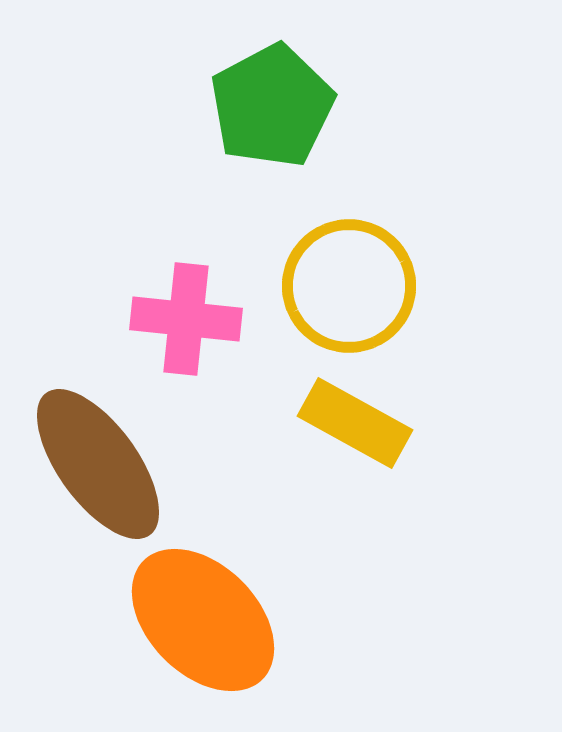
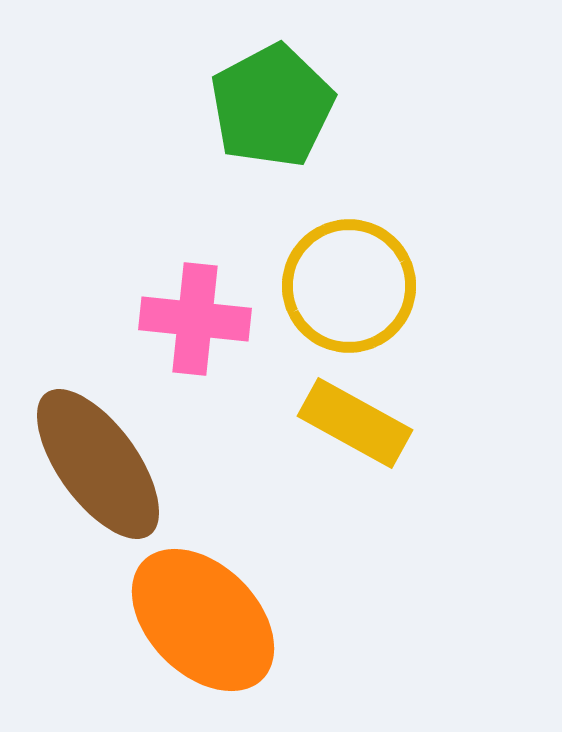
pink cross: moved 9 px right
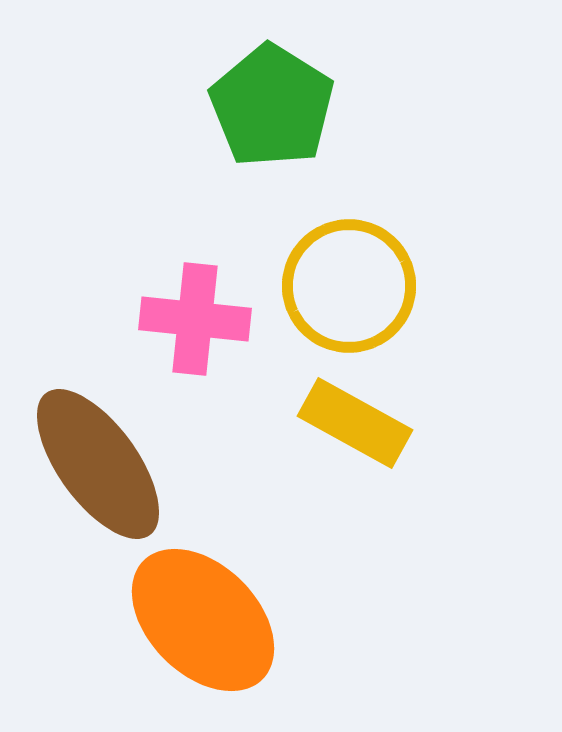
green pentagon: rotated 12 degrees counterclockwise
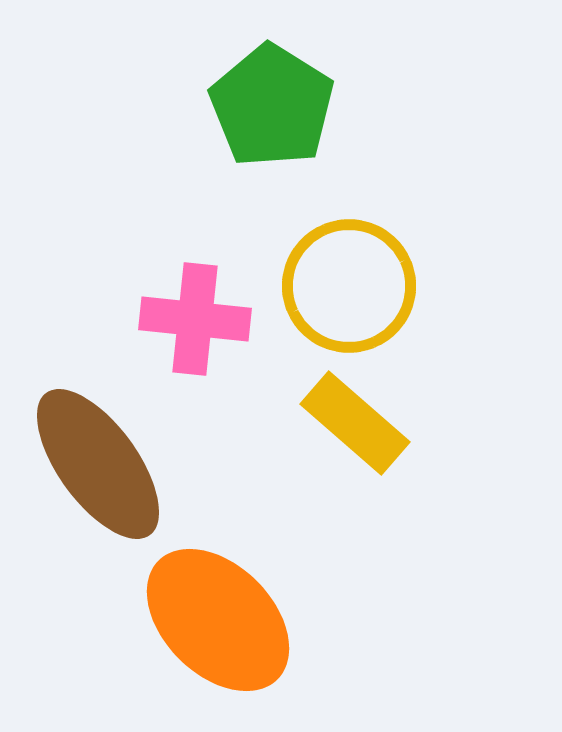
yellow rectangle: rotated 12 degrees clockwise
orange ellipse: moved 15 px right
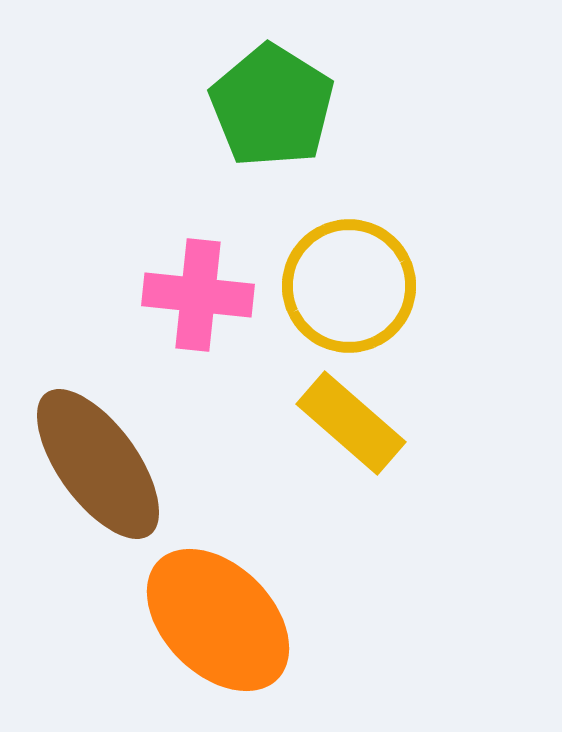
pink cross: moved 3 px right, 24 px up
yellow rectangle: moved 4 px left
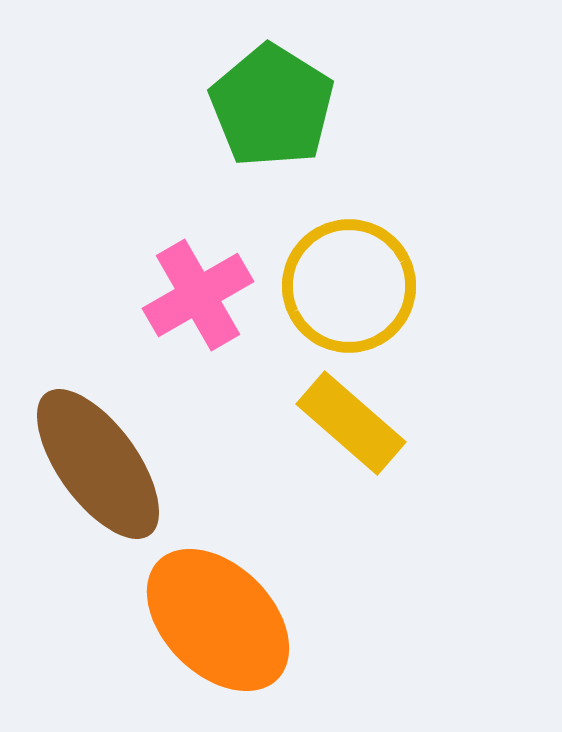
pink cross: rotated 36 degrees counterclockwise
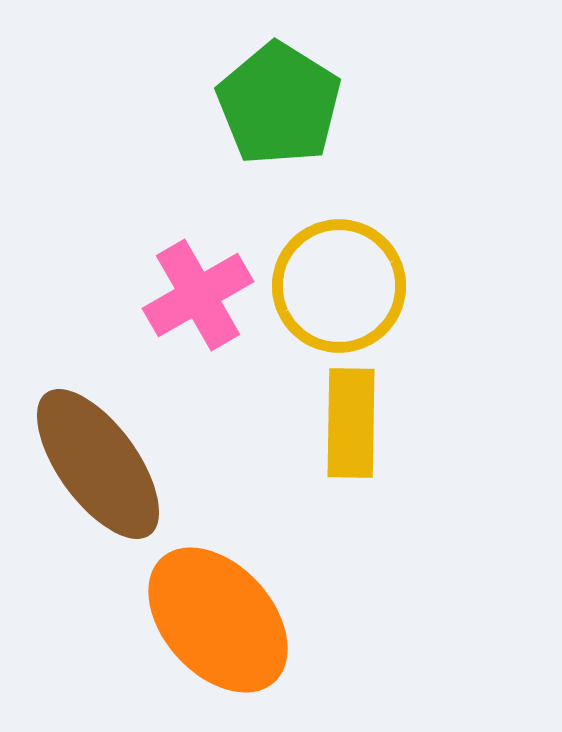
green pentagon: moved 7 px right, 2 px up
yellow circle: moved 10 px left
yellow rectangle: rotated 50 degrees clockwise
orange ellipse: rotated 3 degrees clockwise
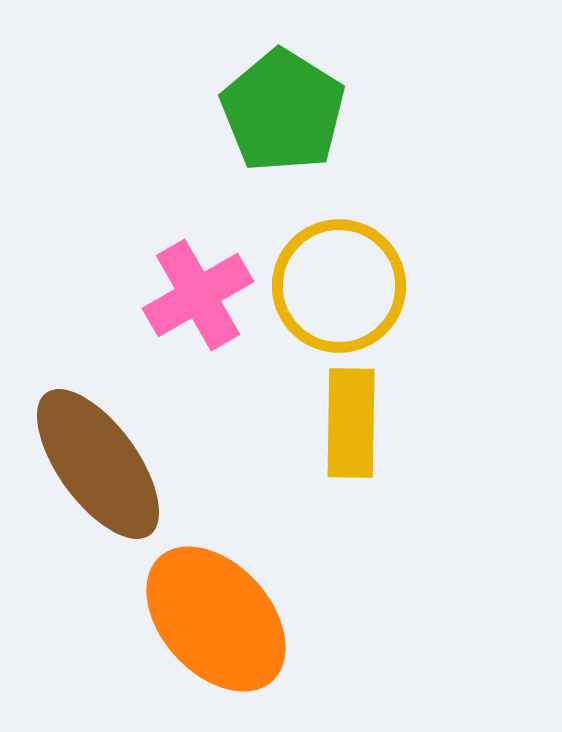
green pentagon: moved 4 px right, 7 px down
orange ellipse: moved 2 px left, 1 px up
